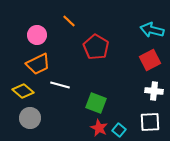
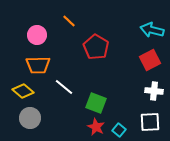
orange trapezoid: moved 1 px down; rotated 25 degrees clockwise
white line: moved 4 px right, 2 px down; rotated 24 degrees clockwise
red star: moved 3 px left, 1 px up
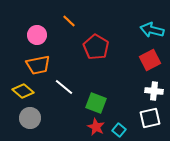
orange trapezoid: rotated 10 degrees counterclockwise
white square: moved 4 px up; rotated 10 degrees counterclockwise
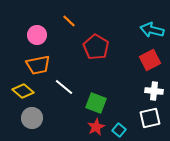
gray circle: moved 2 px right
red star: rotated 18 degrees clockwise
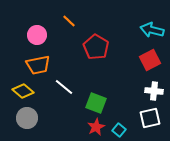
gray circle: moved 5 px left
